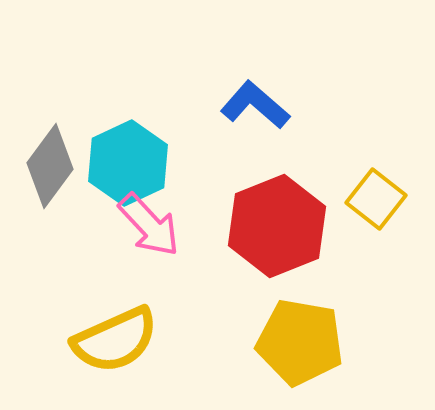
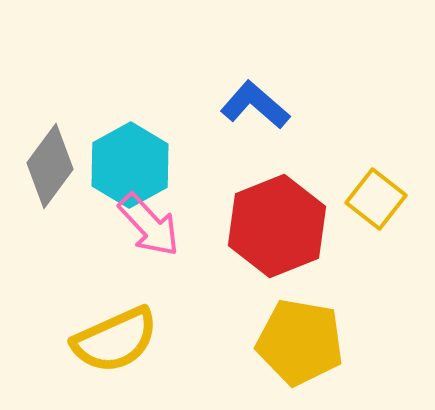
cyan hexagon: moved 2 px right, 2 px down; rotated 4 degrees counterclockwise
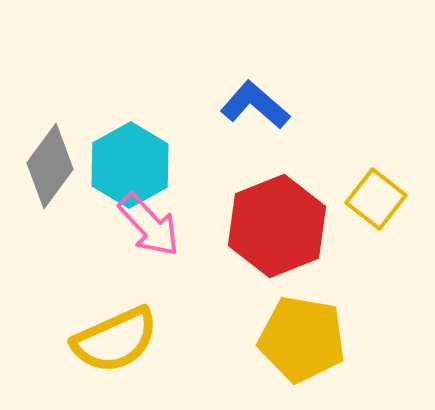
yellow pentagon: moved 2 px right, 3 px up
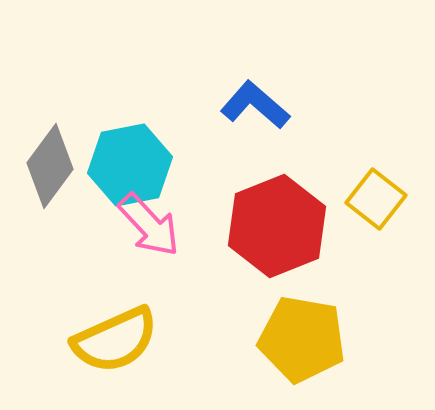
cyan hexagon: rotated 18 degrees clockwise
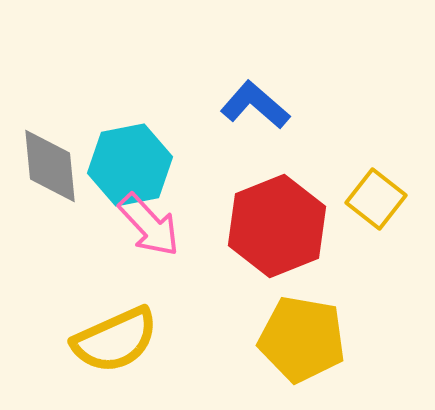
gray diamond: rotated 42 degrees counterclockwise
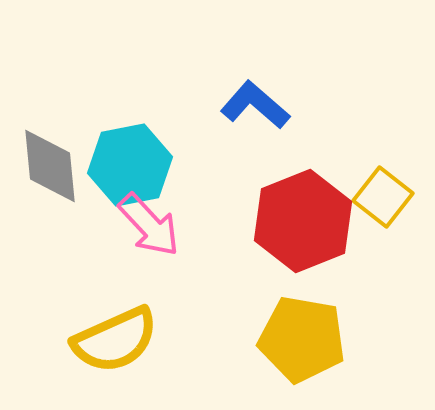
yellow square: moved 7 px right, 2 px up
red hexagon: moved 26 px right, 5 px up
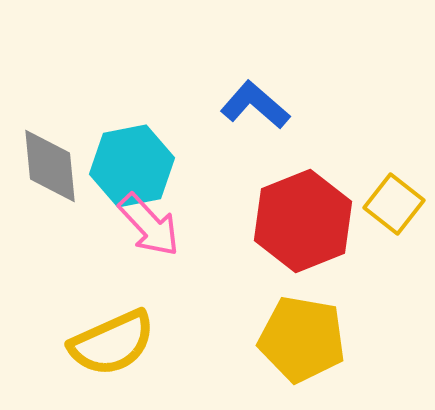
cyan hexagon: moved 2 px right, 1 px down
yellow square: moved 11 px right, 7 px down
yellow semicircle: moved 3 px left, 3 px down
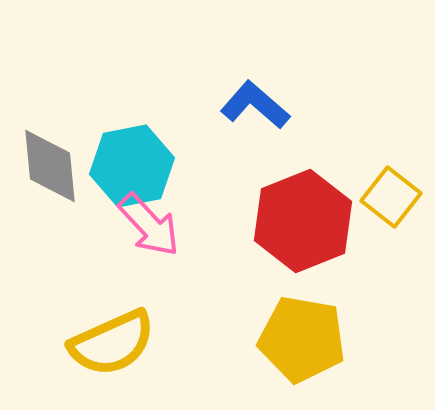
yellow square: moved 3 px left, 7 px up
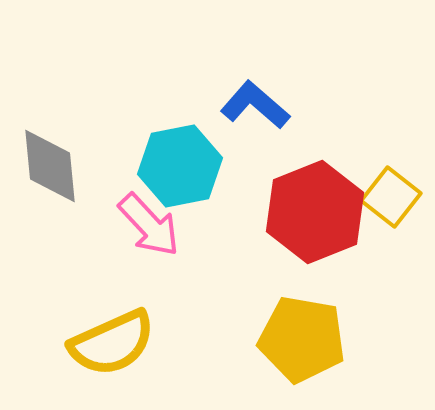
cyan hexagon: moved 48 px right
red hexagon: moved 12 px right, 9 px up
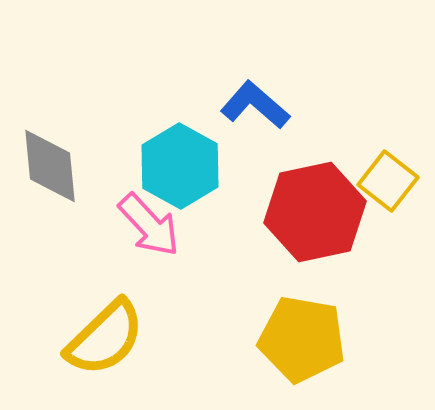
cyan hexagon: rotated 20 degrees counterclockwise
yellow square: moved 3 px left, 16 px up
red hexagon: rotated 10 degrees clockwise
yellow semicircle: moved 7 px left, 5 px up; rotated 20 degrees counterclockwise
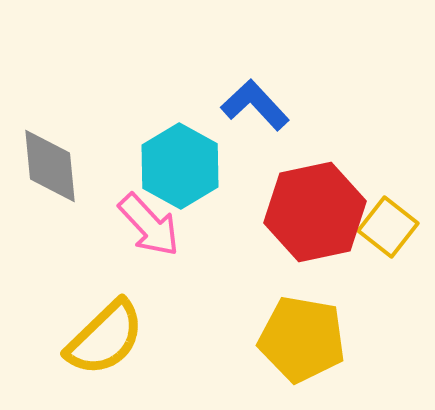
blue L-shape: rotated 6 degrees clockwise
yellow square: moved 46 px down
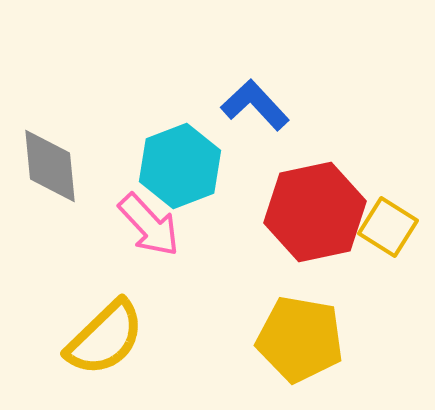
cyan hexagon: rotated 10 degrees clockwise
yellow square: rotated 6 degrees counterclockwise
yellow pentagon: moved 2 px left
